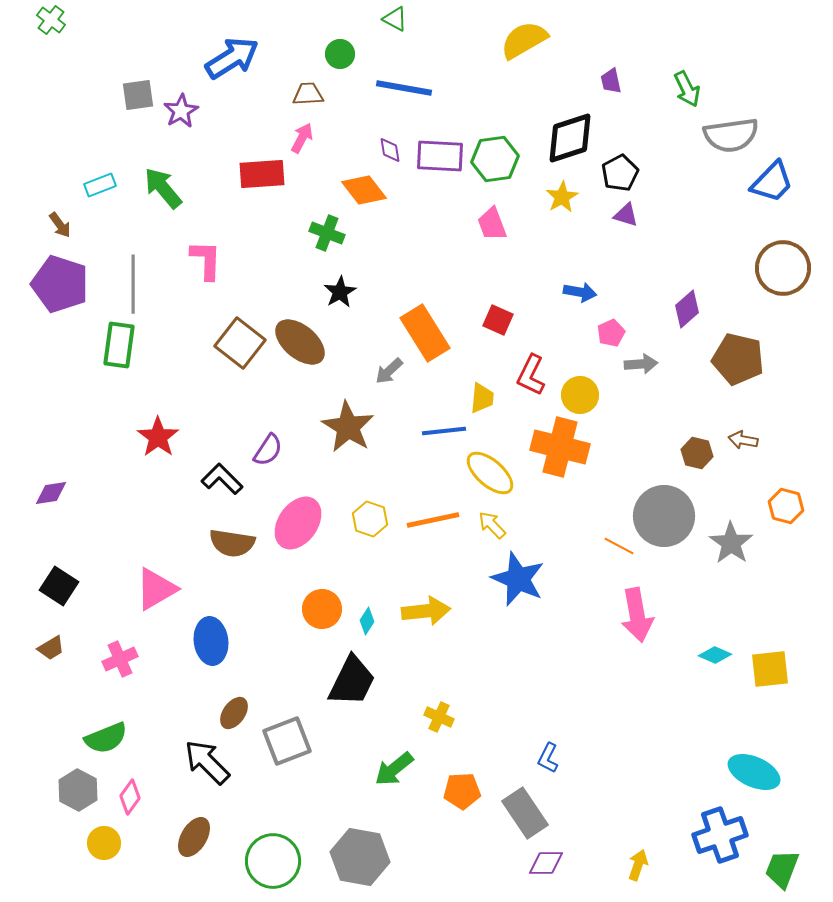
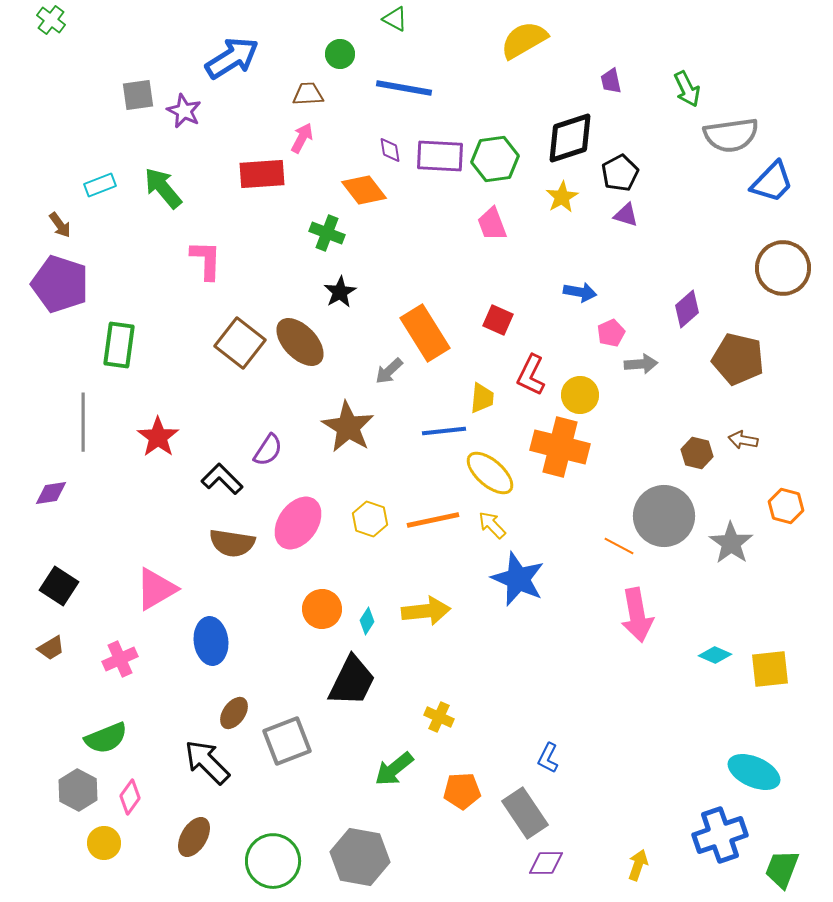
purple star at (181, 111): moved 3 px right; rotated 16 degrees counterclockwise
gray line at (133, 284): moved 50 px left, 138 px down
brown ellipse at (300, 342): rotated 6 degrees clockwise
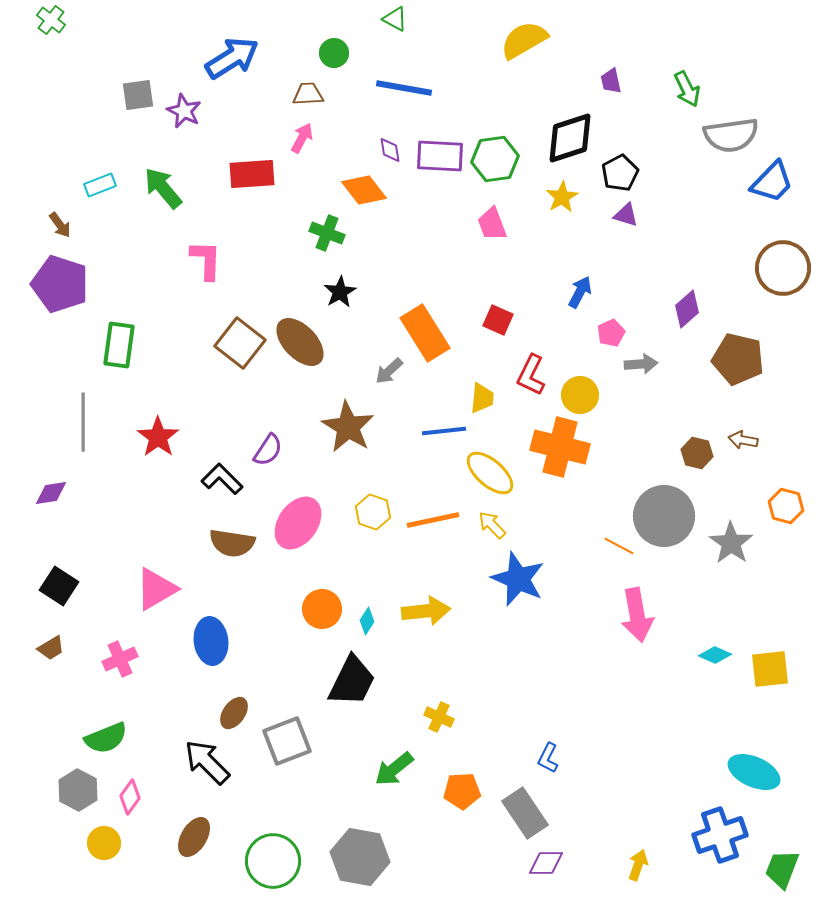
green circle at (340, 54): moved 6 px left, 1 px up
red rectangle at (262, 174): moved 10 px left
blue arrow at (580, 292): rotated 72 degrees counterclockwise
yellow hexagon at (370, 519): moved 3 px right, 7 px up
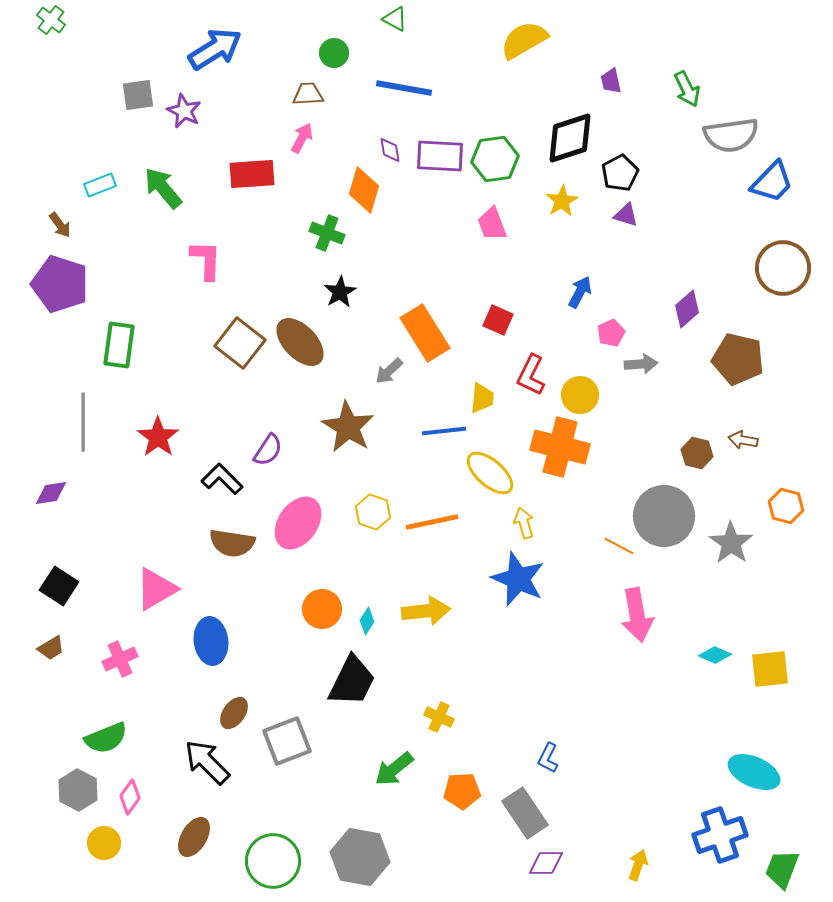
blue arrow at (232, 58): moved 17 px left, 9 px up
orange diamond at (364, 190): rotated 54 degrees clockwise
yellow star at (562, 197): moved 4 px down
orange line at (433, 520): moved 1 px left, 2 px down
yellow arrow at (492, 525): moved 32 px right, 2 px up; rotated 28 degrees clockwise
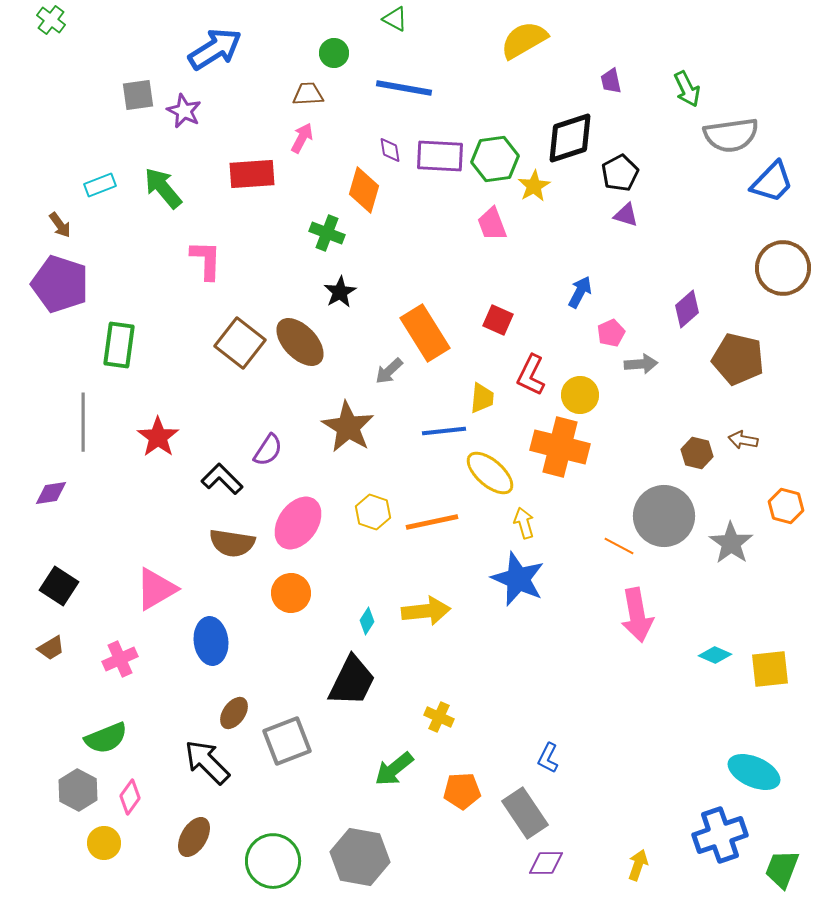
yellow star at (562, 201): moved 28 px left, 15 px up
orange circle at (322, 609): moved 31 px left, 16 px up
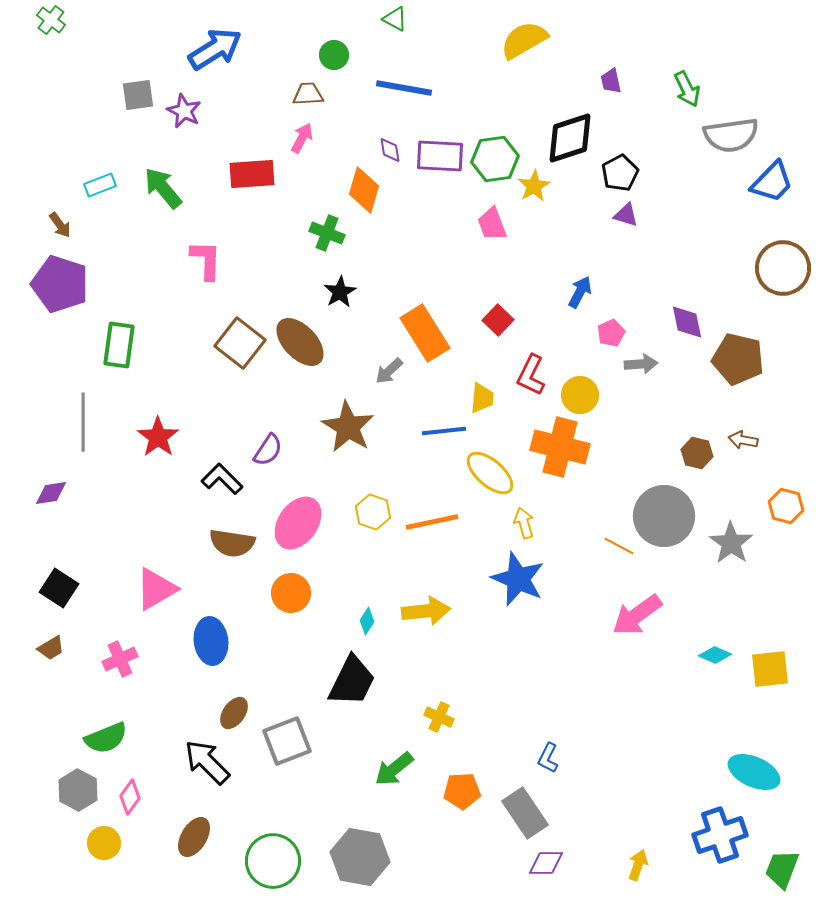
green circle at (334, 53): moved 2 px down
purple diamond at (687, 309): moved 13 px down; rotated 60 degrees counterclockwise
red square at (498, 320): rotated 20 degrees clockwise
black square at (59, 586): moved 2 px down
pink arrow at (637, 615): rotated 64 degrees clockwise
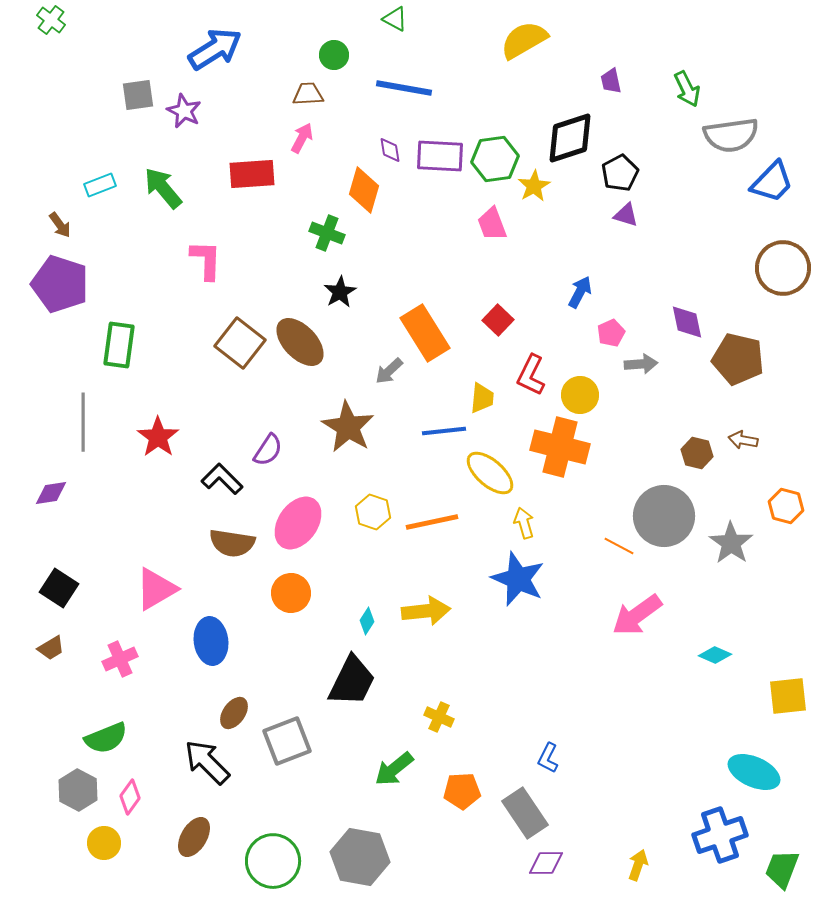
yellow square at (770, 669): moved 18 px right, 27 px down
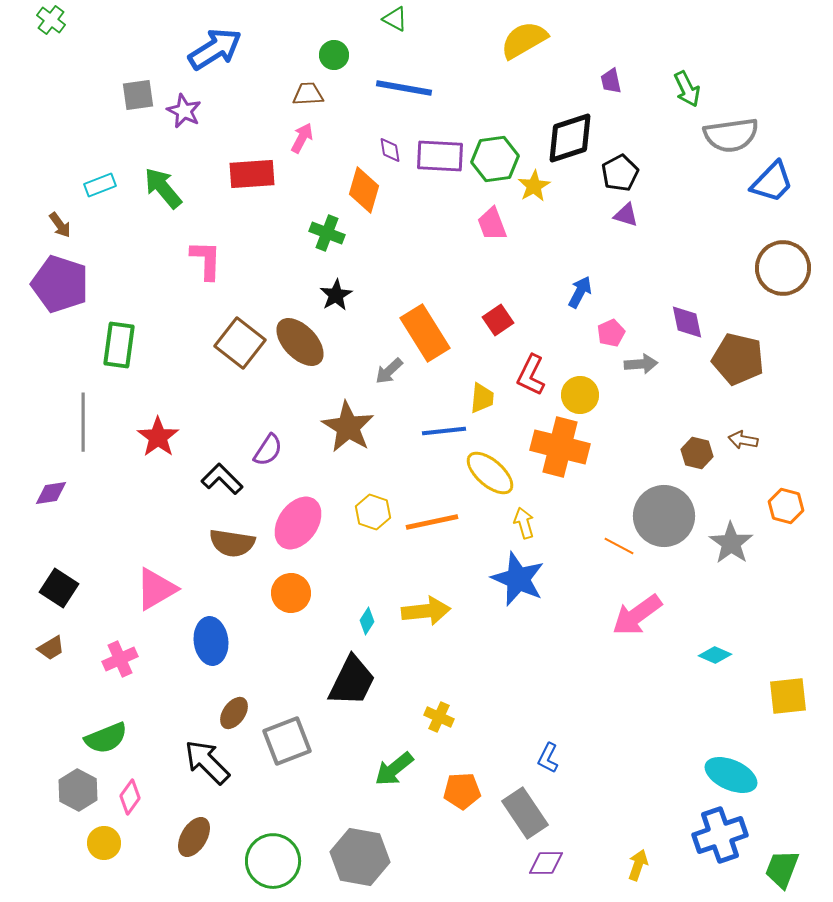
black star at (340, 292): moved 4 px left, 3 px down
red square at (498, 320): rotated 12 degrees clockwise
cyan ellipse at (754, 772): moved 23 px left, 3 px down
